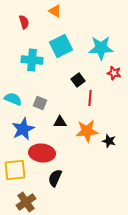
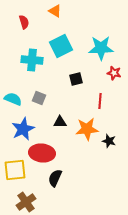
black square: moved 2 px left, 1 px up; rotated 24 degrees clockwise
red line: moved 10 px right, 3 px down
gray square: moved 1 px left, 5 px up
orange star: moved 2 px up
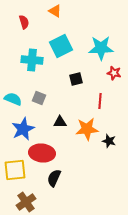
black semicircle: moved 1 px left
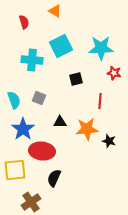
cyan semicircle: moved 1 px right, 1 px down; rotated 48 degrees clockwise
blue star: rotated 10 degrees counterclockwise
red ellipse: moved 2 px up
brown cross: moved 5 px right
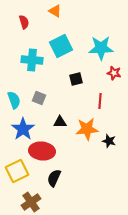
yellow square: moved 2 px right, 1 px down; rotated 20 degrees counterclockwise
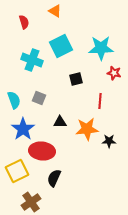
cyan cross: rotated 15 degrees clockwise
black star: rotated 16 degrees counterclockwise
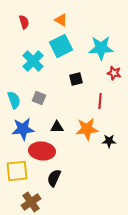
orange triangle: moved 6 px right, 9 px down
cyan cross: moved 1 px right, 1 px down; rotated 25 degrees clockwise
black triangle: moved 3 px left, 5 px down
blue star: rotated 30 degrees clockwise
yellow square: rotated 20 degrees clockwise
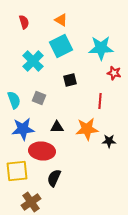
black square: moved 6 px left, 1 px down
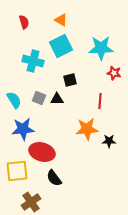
cyan cross: rotated 30 degrees counterclockwise
cyan semicircle: rotated 12 degrees counterclockwise
black triangle: moved 28 px up
red ellipse: moved 1 px down; rotated 10 degrees clockwise
black semicircle: rotated 60 degrees counterclockwise
